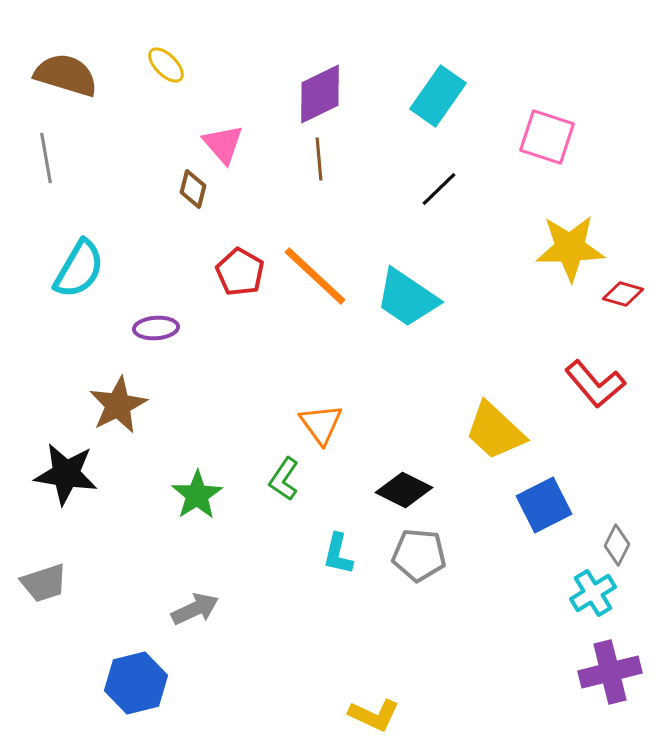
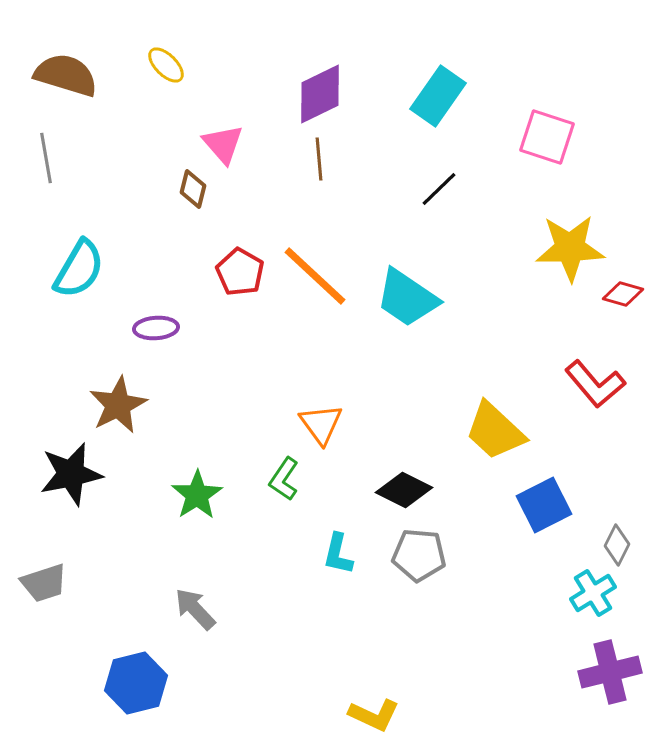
black star: moved 5 px right; rotated 20 degrees counterclockwise
gray arrow: rotated 108 degrees counterclockwise
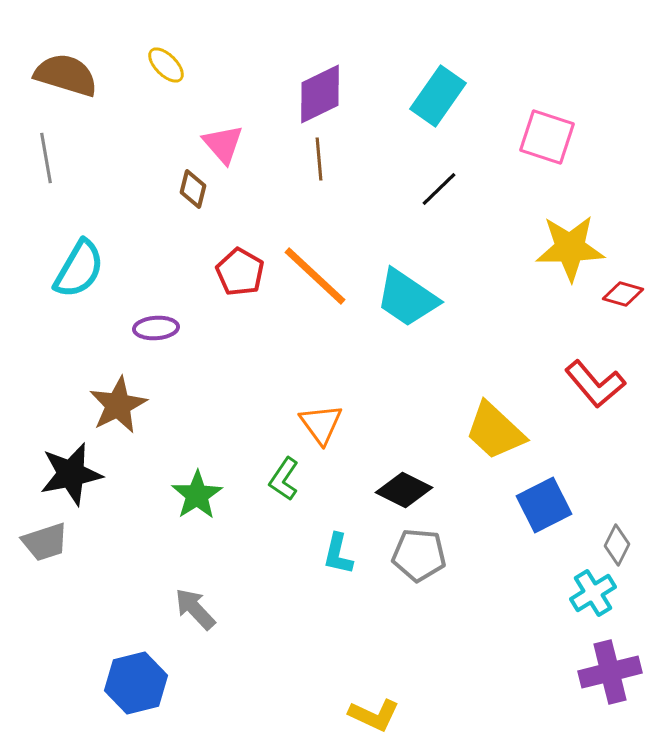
gray trapezoid: moved 1 px right, 41 px up
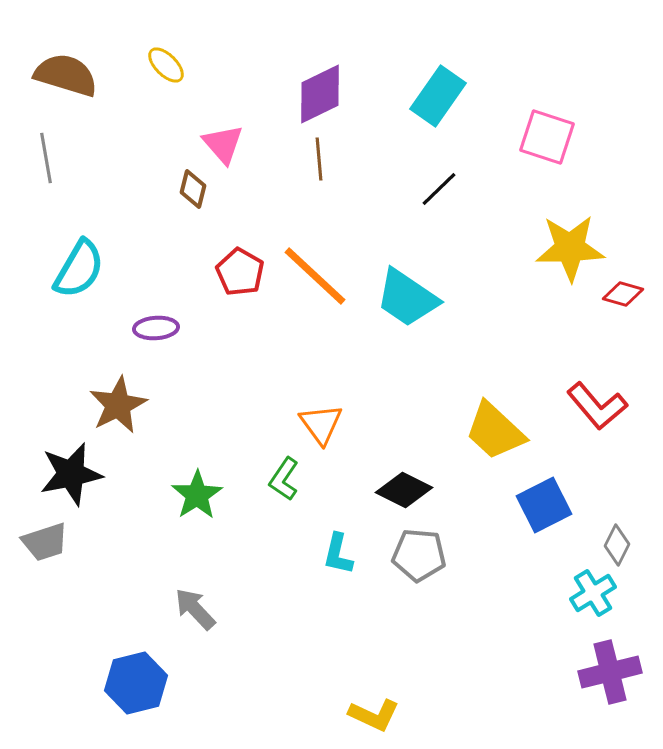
red L-shape: moved 2 px right, 22 px down
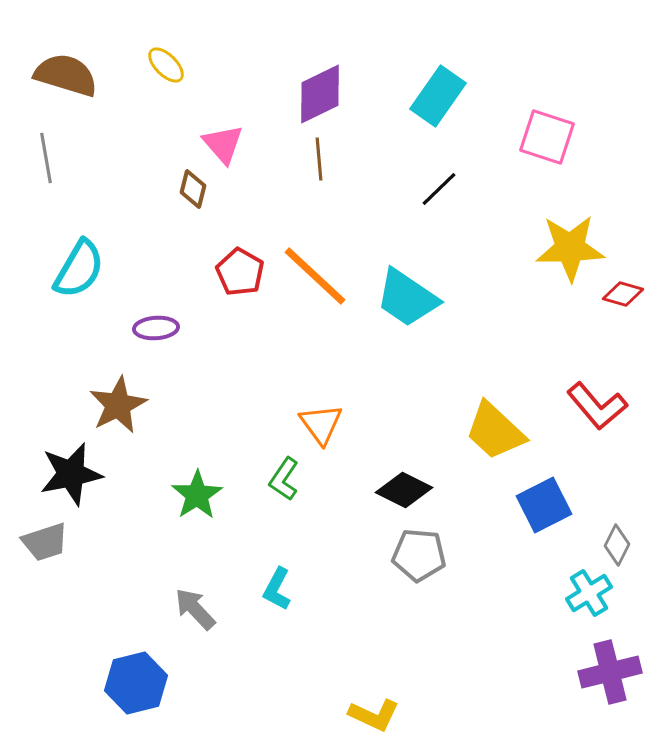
cyan L-shape: moved 61 px left, 35 px down; rotated 15 degrees clockwise
cyan cross: moved 4 px left
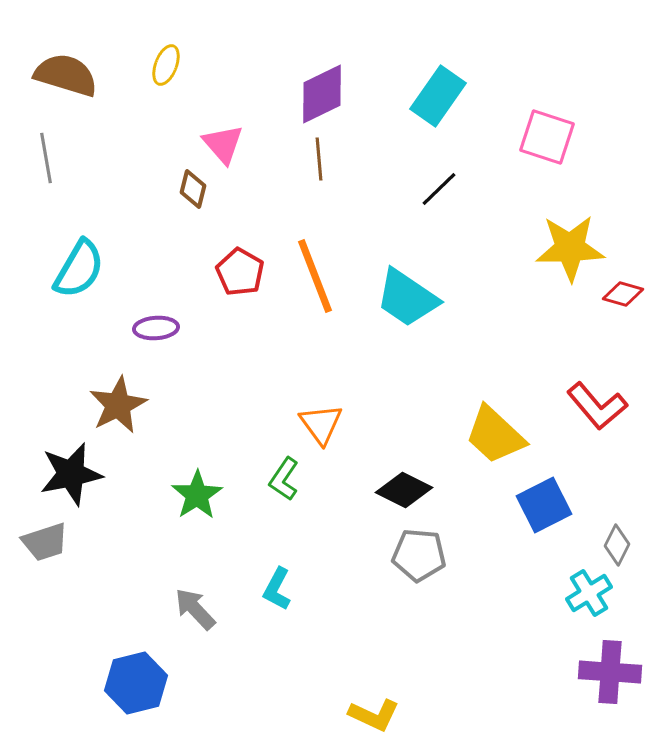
yellow ellipse: rotated 66 degrees clockwise
purple diamond: moved 2 px right
orange line: rotated 26 degrees clockwise
yellow trapezoid: moved 4 px down
purple cross: rotated 18 degrees clockwise
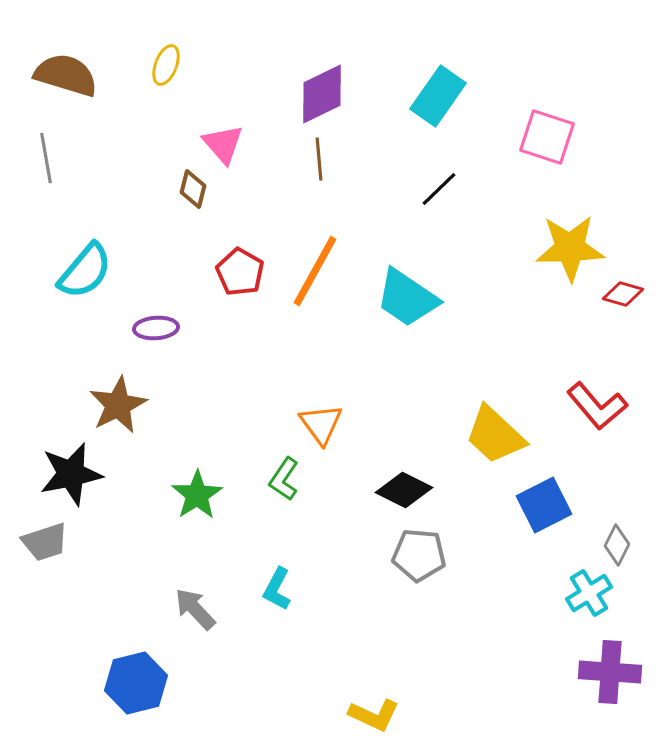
cyan semicircle: moved 6 px right, 2 px down; rotated 10 degrees clockwise
orange line: moved 5 px up; rotated 50 degrees clockwise
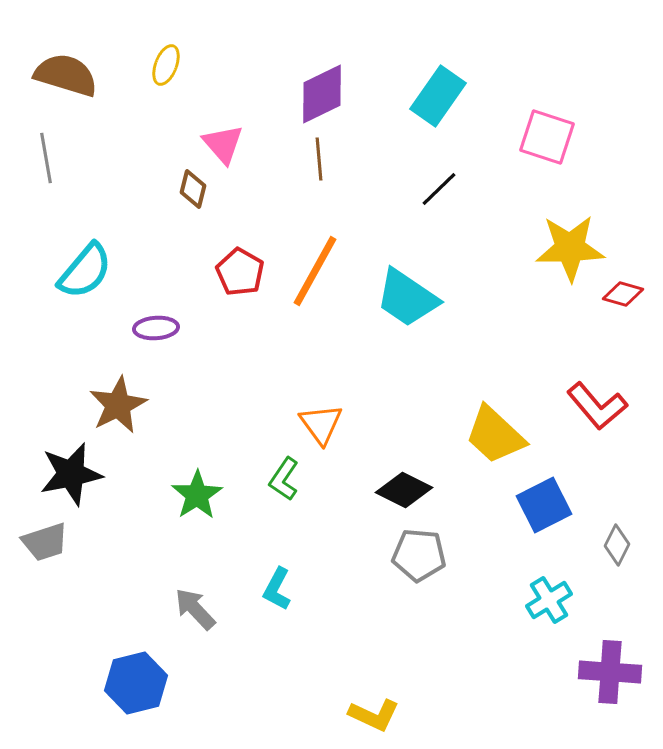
cyan cross: moved 40 px left, 7 px down
